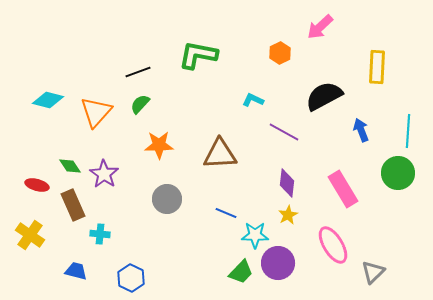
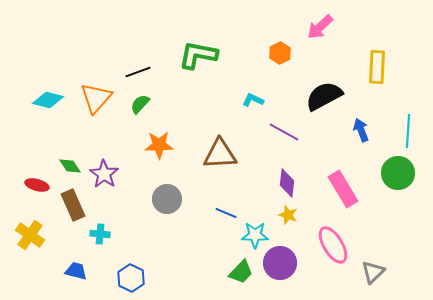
orange triangle: moved 14 px up
yellow star: rotated 24 degrees counterclockwise
purple circle: moved 2 px right
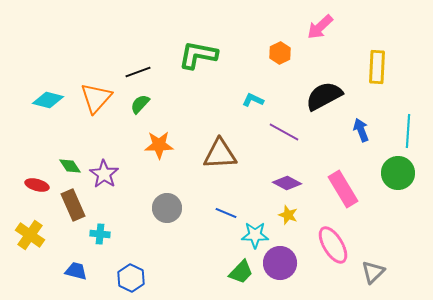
purple diamond: rotated 68 degrees counterclockwise
gray circle: moved 9 px down
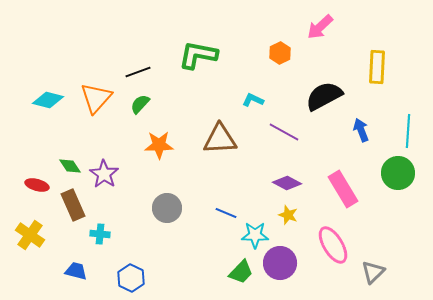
brown triangle: moved 15 px up
